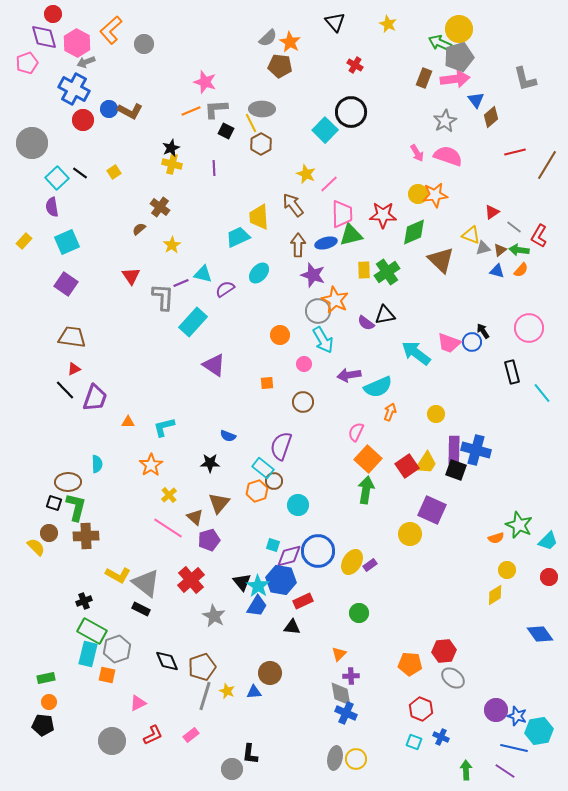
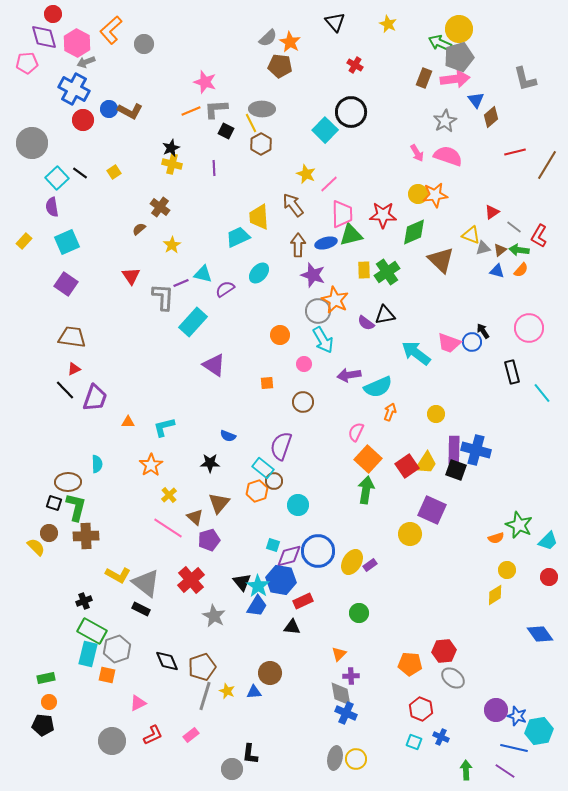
pink pentagon at (27, 63): rotated 15 degrees clockwise
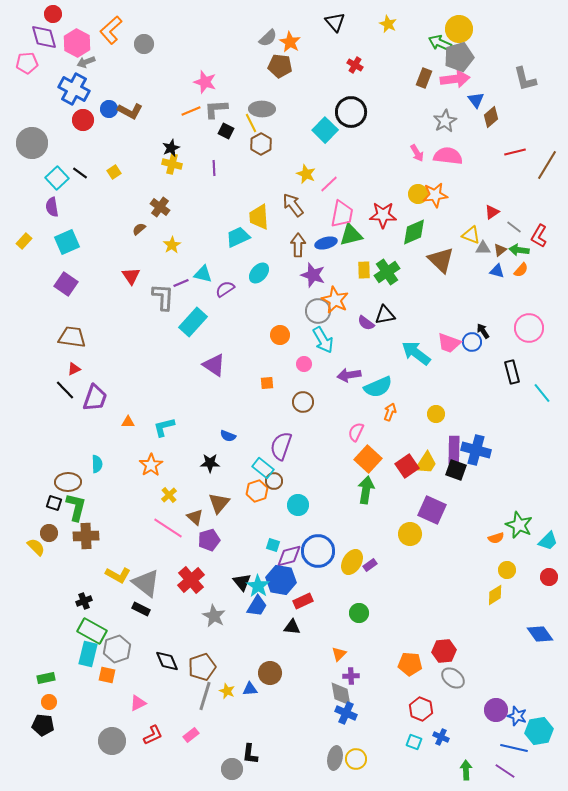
pink semicircle at (448, 156): rotated 12 degrees counterclockwise
pink trapezoid at (342, 214): rotated 12 degrees clockwise
gray triangle at (483, 248): rotated 14 degrees clockwise
blue triangle at (254, 692): moved 4 px left, 3 px up
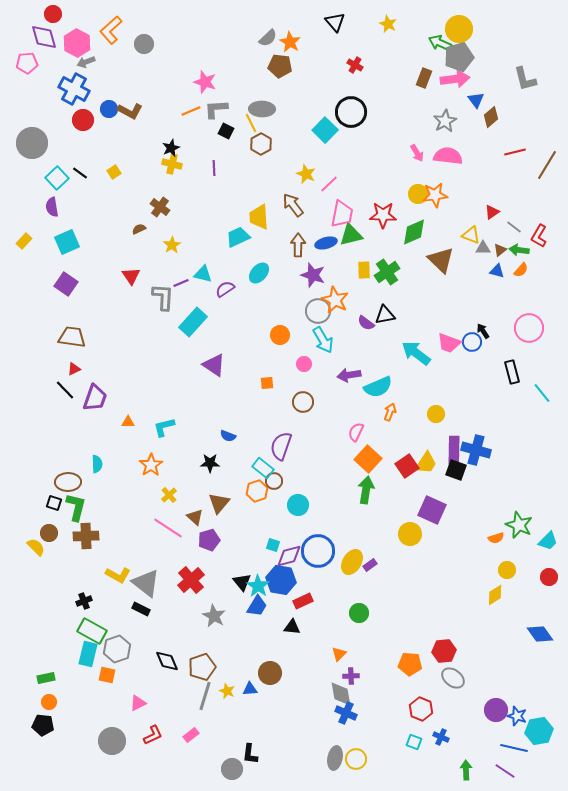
brown semicircle at (139, 229): rotated 16 degrees clockwise
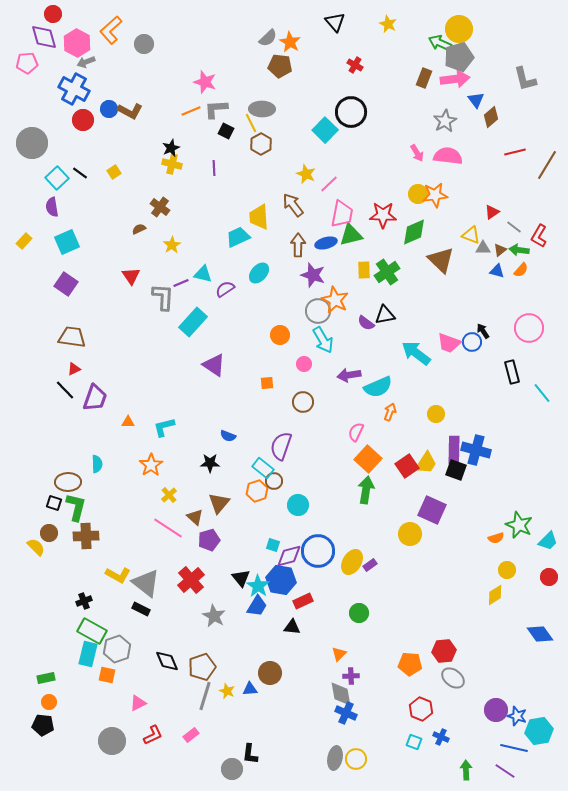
black triangle at (242, 582): moved 1 px left, 4 px up
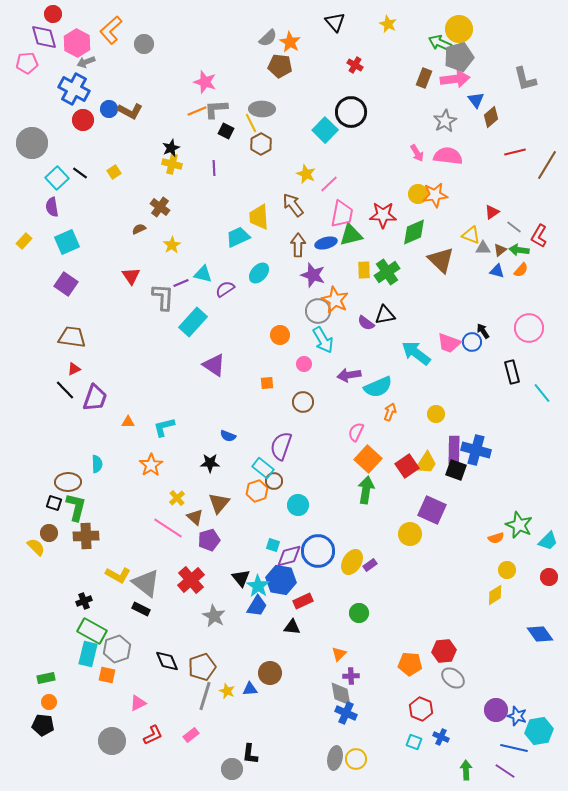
orange line at (191, 111): moved 6 px right
yellow cross at (169, 495): moved 8 px right, 3 px down
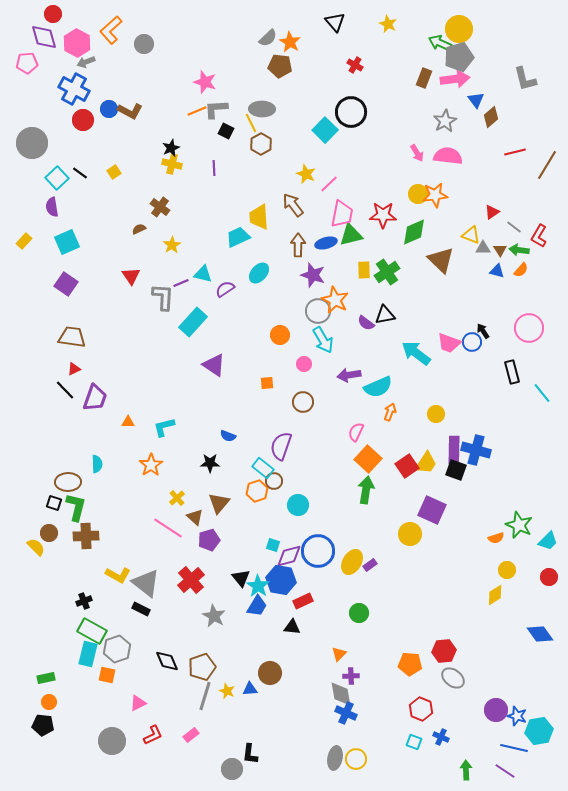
brown triangle at (500, 250): rotated 24 degrees counterclockwise
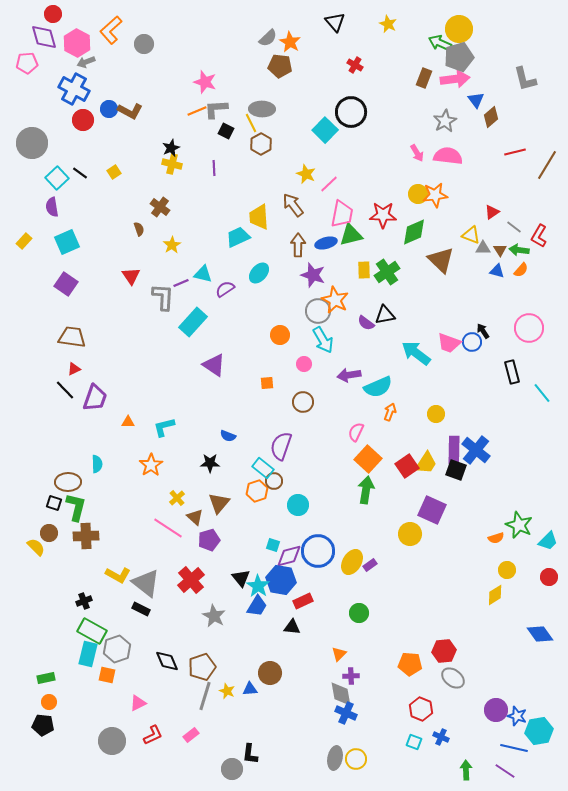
brown semicircle at (139, 229): rotated 96 degrees clockwise
blue cross at (476, 450): rotated 24 degrees clockwise
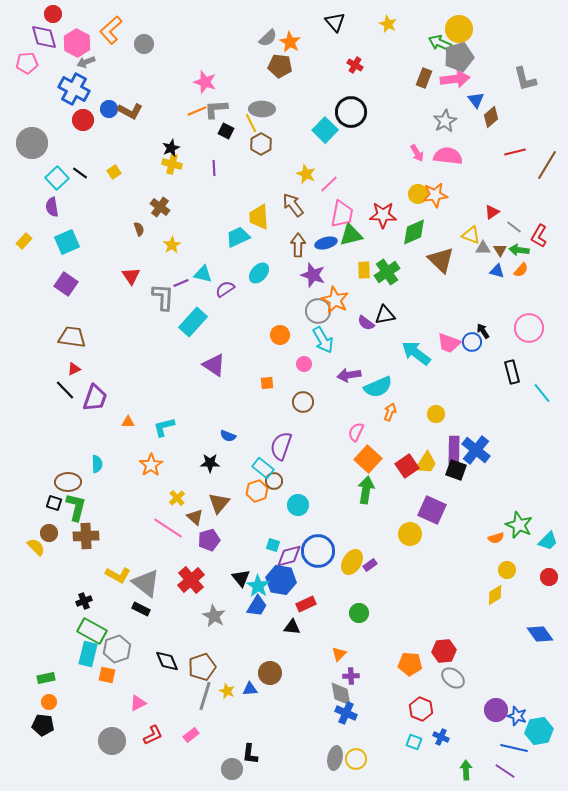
red rectangle at (303, 601): moved 3 px right, 3 px down
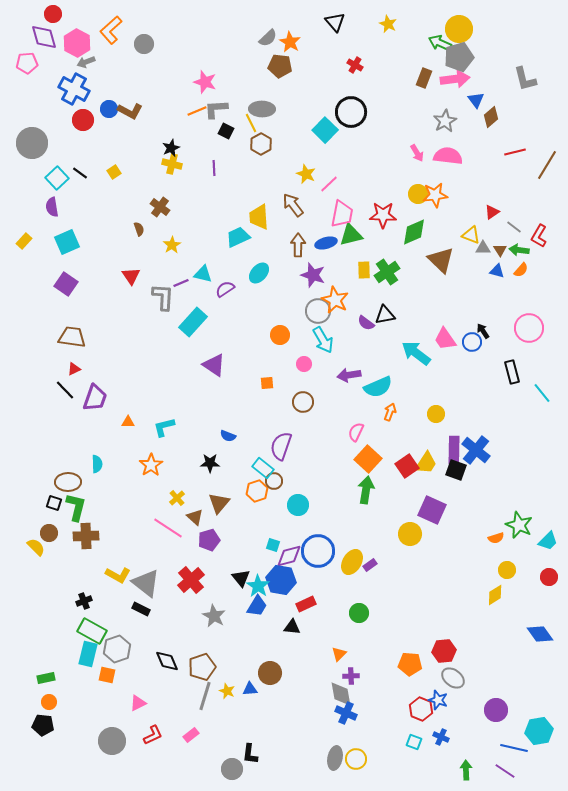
pink trapezoid at (449, 343): moved 4 px left, 4 px up; rotated 35 degrees clockwise
blue star at (517, 716): moved 79 px left, 16 px up
